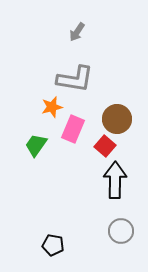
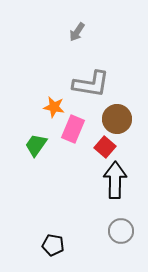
gray L-shape: moved 16 px right, 5 px down
orange star: moved 2 px right; rotated 25 degrees clockwise
red square: moved 1 px down
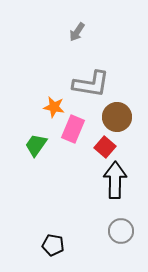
brown circle: moved 2 px up
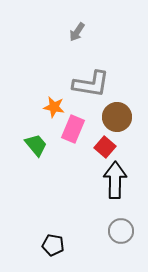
green trapezoid: rotated 105 degrees clockwise
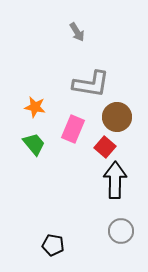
gray arrow: rotated 66 degrees counterclockwise
orange star: moved 19 px left
green trapezoid: moved 2 px left, 1 px up
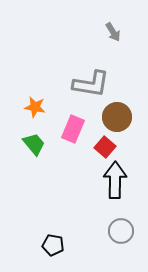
gray arrow: moved 36 px right
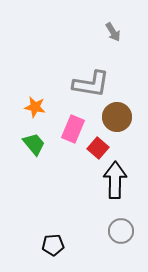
red square: moved 7 px left, 1 px down
black pentagon: rotated 15 degrees counterclockwise
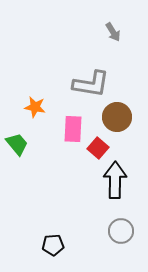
pink rectangle: rotated 20 degrees counterclockwise
green trapezoid: moved 17 px left
